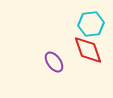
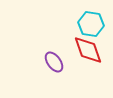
cyan hexagon: rotated 15 degrees clockwise
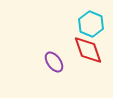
cyan hexagon: rotated 15 degrees clockwise
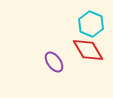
red diamond: rotated 12 degrees counterclockwise
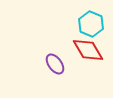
purple ellipse: moved 1 px right, 2 px down
